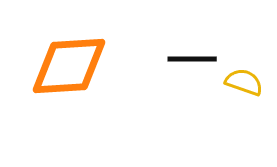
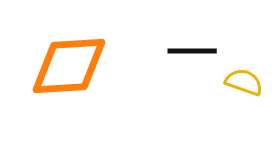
black line: moved 8 px up
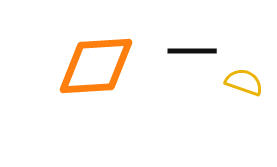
orange diamond: moved 27 px right
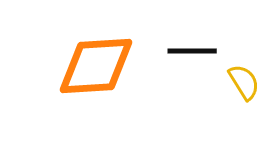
yellow semicircle: rotated 39 degrees clockwise
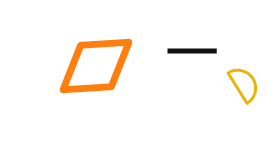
yellow semicircle: moved 2 px down
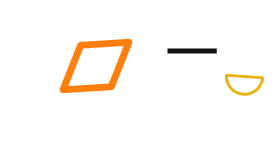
yellow semicircle: rotated 126 degrees clockwise
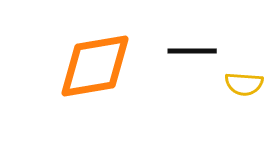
orange diamond: moved 1 px left; rotated 6 degrees counterclockwise
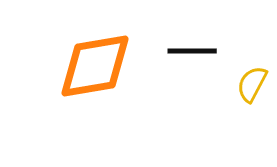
yellow semicircle: moved 8 px right; rotated 114 degrees clockwise
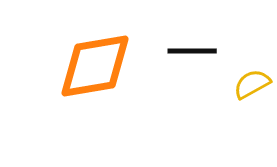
yellow semicircle: rotated 33 degrees clockwise
